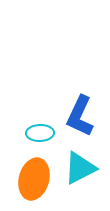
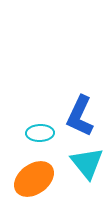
cyan triangle: moved 7 px right, 5 px up; rotated 42 degrees counterclockwise
orange ellipse: rotated 39 degrees clockwise
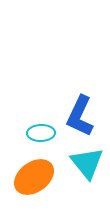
cyan ellipse: moved 1 px right
orange ellipse: moved 2 px up
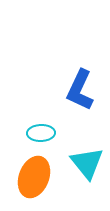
blue L-shape: moved 26 px up
orange ellipse: rotated 33 degrees counterclockwise
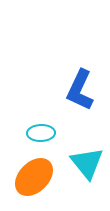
orange ellipse: rotated 24 degrees clockwise
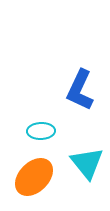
cyan ellipse: moved 2 px up
